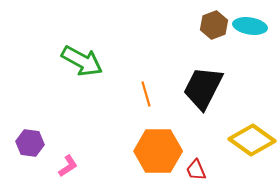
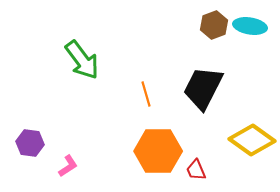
green arrow: moved 1 px up; rotated 24 degrees clockwise
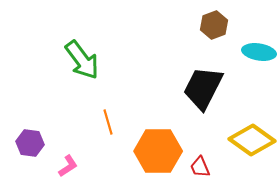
cyan ellipse: moved 9 px right, 26 px down
orange line: moved 38 px left, 28 px down
red trapezoid: moved 4 px right, 3 px up
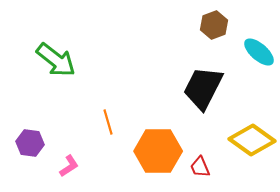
cyan ellipse: rotated 32 degrees clockwise
green arrow: moved 26 px left; rotated 15 degrees counterclockwise
pink L-shape: moved 1 px right
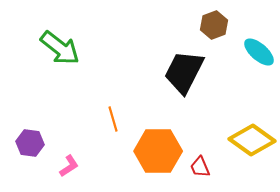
green arrow: moved 4 px right, 12 px up
black trapezoid: moved 19 px left, 16 px up
orange line: moved 5 px right, 3 px up
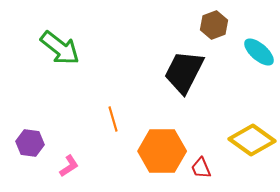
orange hexagon: moved 4 px right
red trapezoid: moved 1 px right, 1 px down
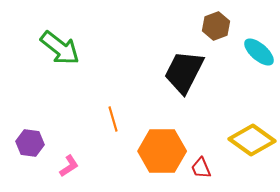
brown hexagon: moved 2 px right, 1 px down
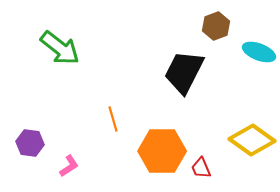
cyan ellipse: rotated 20 degrees counterclockwise
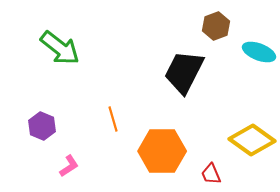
purple hexagon: moved 12 px right, 17 px up; rotated 16 degrees clockwise
red trapezoid: moved 10 px right, 6 px down
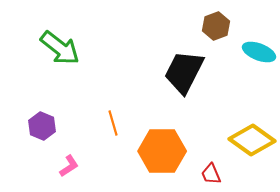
orange line: moved 4 px down
